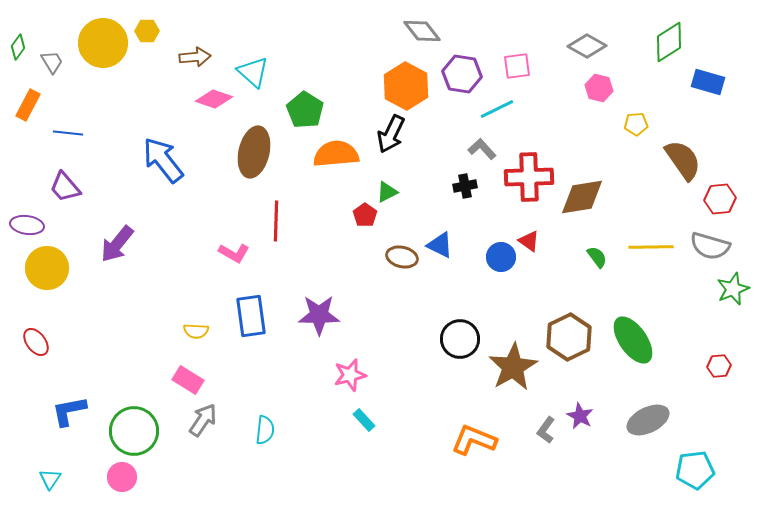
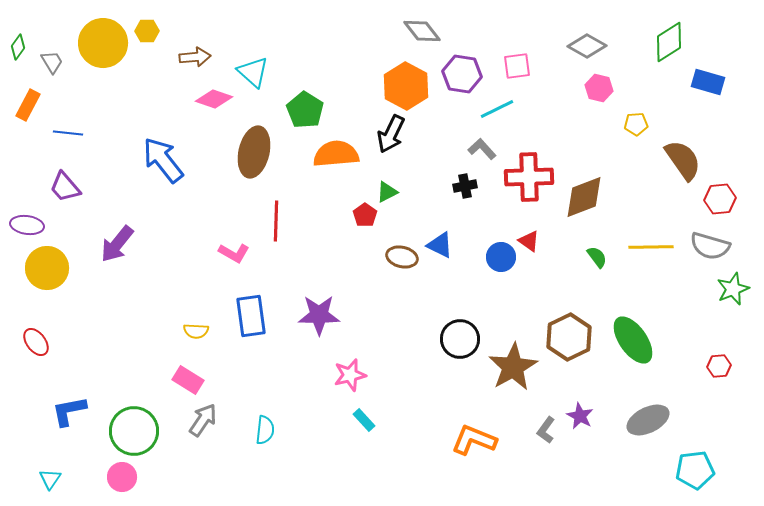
brown diamond at (582, 197): moved 2 px right; rotated 12 degrees counterclockwise
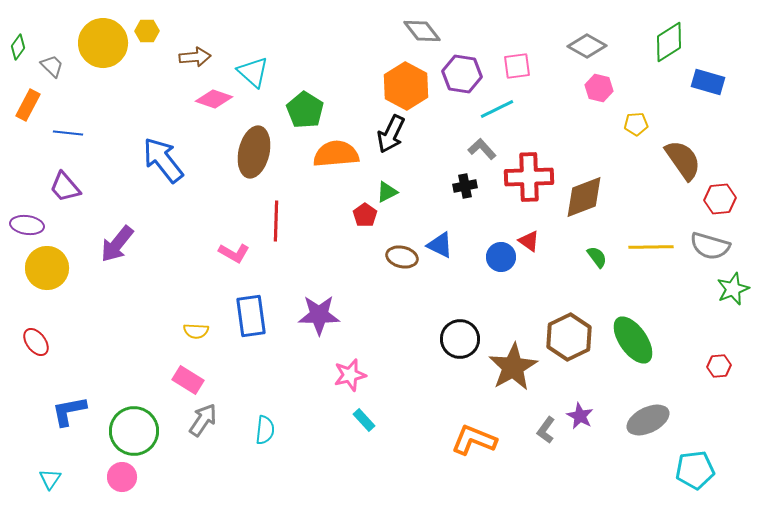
gray trapezoid at (52, 62): moved 4 px down; rotated 15 degrees counterclockwise
